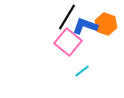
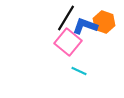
black line: moved 1 px left, 1 px down
orange hexagon: moved 2 px left, 2 px up
cyan line: moved 3 px left; rotated 63 degrees clockwise
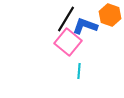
black line: moved 1 px down
orange hexagon: moved 6 px right, 7 px up
cyan line: rotated 70 degrees clockwise
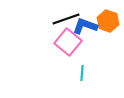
orange hexagon: moved 2 px left, 6 px down
black line: rotated 40 degrees clockwise
cyan line: moved 3 px right, 2 px down
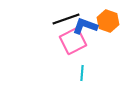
pink square: moved 5 px right, 1 px up; rotated 24 degrees clockwise
